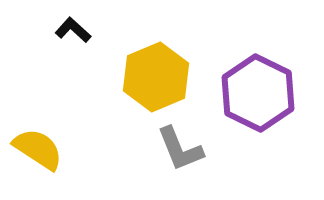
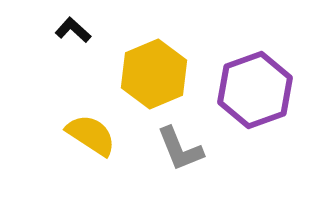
yellow hexagon: moved 2 px left, 3 px up
purple hexagon: moved 3 px left, 3 px up; rotated 14 degrees clockwise
yellow semicircle: moved 53 px right, 14 px up
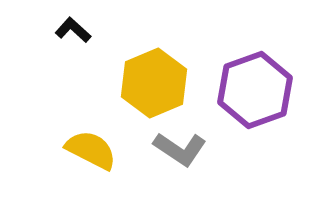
yellow hexagon: moved 9 px down
yellow semicircle: moved 15 px down; rotated 6 degrees counterclockwise
gray L-shape: rotated 34 degrees counterclockwise
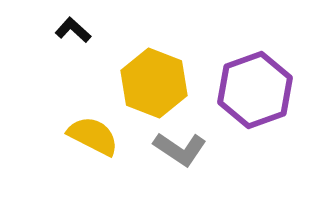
yellow hexagon: rotated 16 degrees counterclockwise
yellow semicircle: moved 2 px right, 14 px up
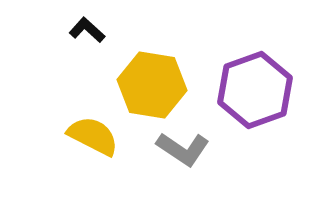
black L-shape: moved 14 px right
yellow hexagon: moved 2 px left, 2 px down; rotated 12 degrees counterclockwise
gray L-shape: moved 3 px right
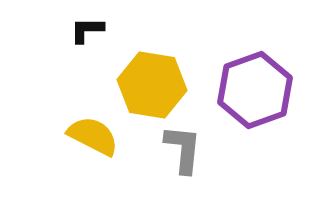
black L-shape: rotated 42 degrees counterclockwise
gray L-shape: rotated 118 degrees counterclockwise
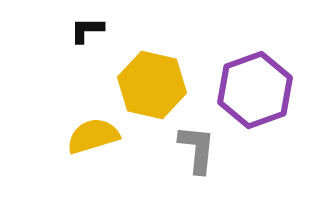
yellow hexagon: rotated 4 degrees clockwise
yellow semicircle: rotated 44 degrees counterclockwise
gray L-shape: moved 14 px right
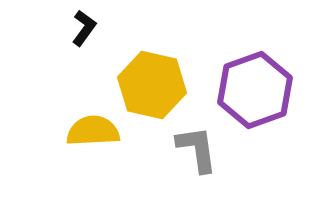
black L-shape: moved 3 px left, 2 px up; rotated 126 degrees clockwise
yellow semicircle: moved 5 px up; rotated 14 degrees clockwise
gray L-shape: rotated 14 degrees counterclockwise
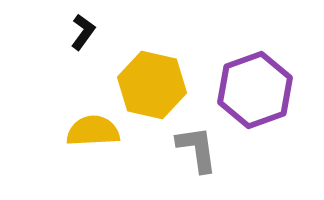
black L-shape: moved 1 px left, 4 px down
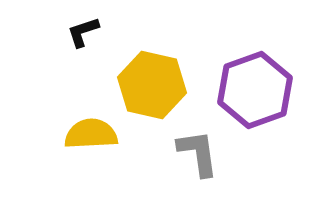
black L-shape: rotated 144 degrees counterclockwise
yellow semicircle: moved 2 px left, 3 px down
gray L-shape: moved 1 px right, 4 px down
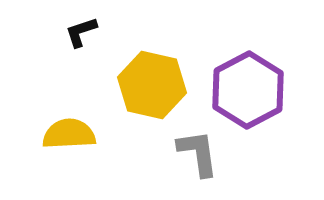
black L-shape: moved 2 px left
purple hexagon: moved 7 px left; rotated 8 degrees counterclockwise
yellow semicircle: moved 22 px left
